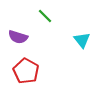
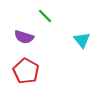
purple semicircle: moved 6 px right
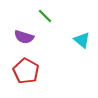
cyan triangle: rotated 12 degrees counterclockwise
